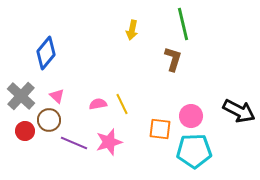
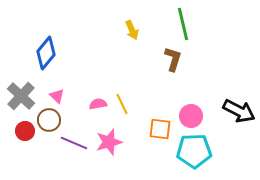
yellow arrow: rotated 36 degrees counterclockwise
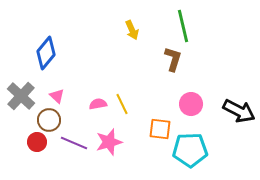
green line: moved 2 px down
pink circle: moved 12 px up
red circle: moved 12 px right, 11 px down
cyan pentagon: moved 4 px left, 1 px up
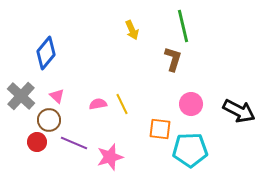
pink star: moved 1 px right, 15 px down
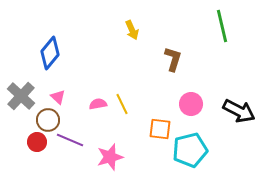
green line: moved 39 px right
blue diamond: moved 4 px right
pink triangle: moved 1 px right, 1 px down
brown circle: moved 1 px left
purple line: moved 4 px left, 3 px up
cyan pentagon: rotated 12 degrees counterclockwise
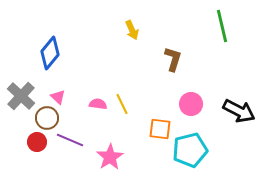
pink semicircle: rotated 18 degrees clockwise
brown circle: moved 1 px left, 2 px up
pink star: rotated 16 degrees counterclockwise
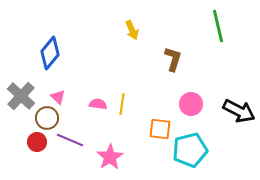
green line: moved 4 px left
yellow line: rotated 35 degrees clockwise
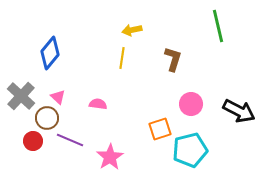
yellow arrow: rotated 102 degrees clockwise
yellow line: moved 46 px up
orange square: rotated 25 degrees counterclockwise
red circle: moved 4 px left, 1 px up
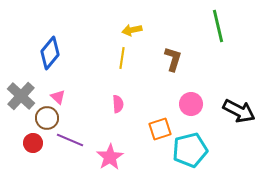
pink semicircle: moved 20 px right; rotated 78 degrees clockwise
red circle: moved 2 px down
